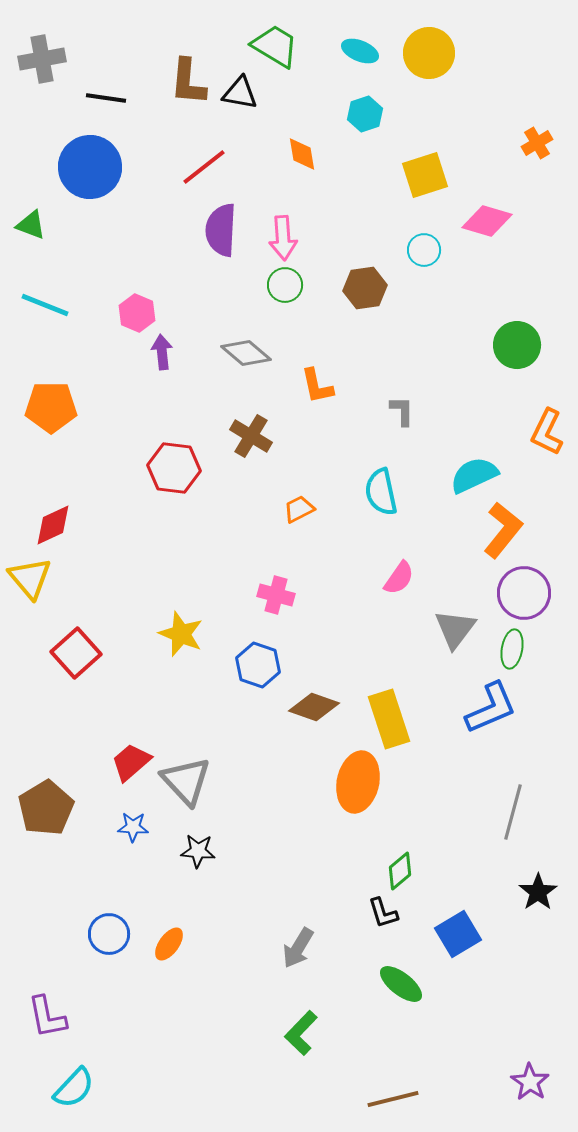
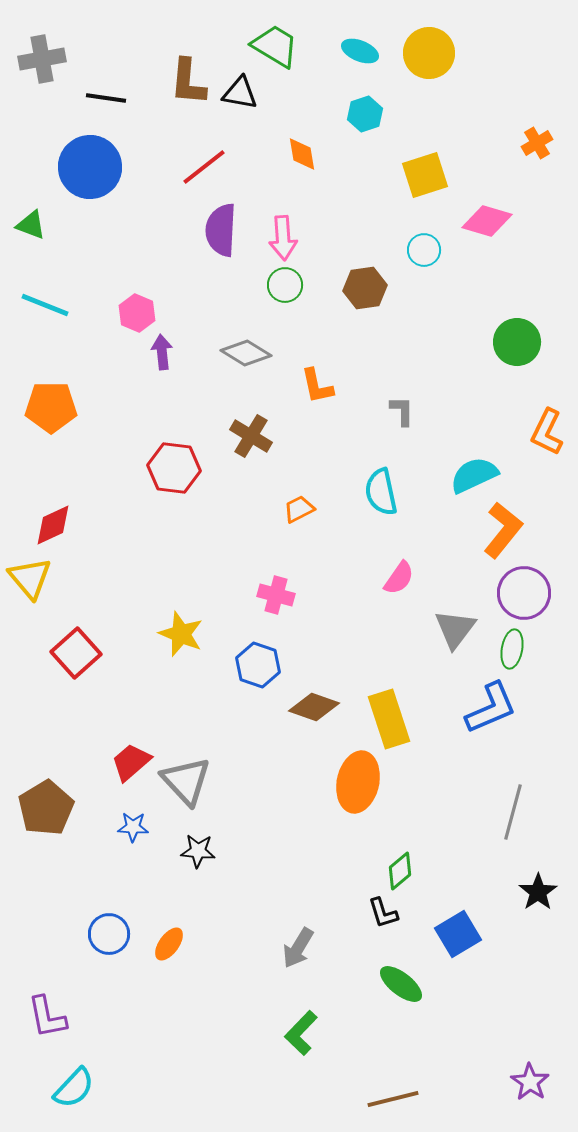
green circle at (517, 345): moved 3 px up
gray diamond at (246, 353): rotated 9 degrees counterclockwise
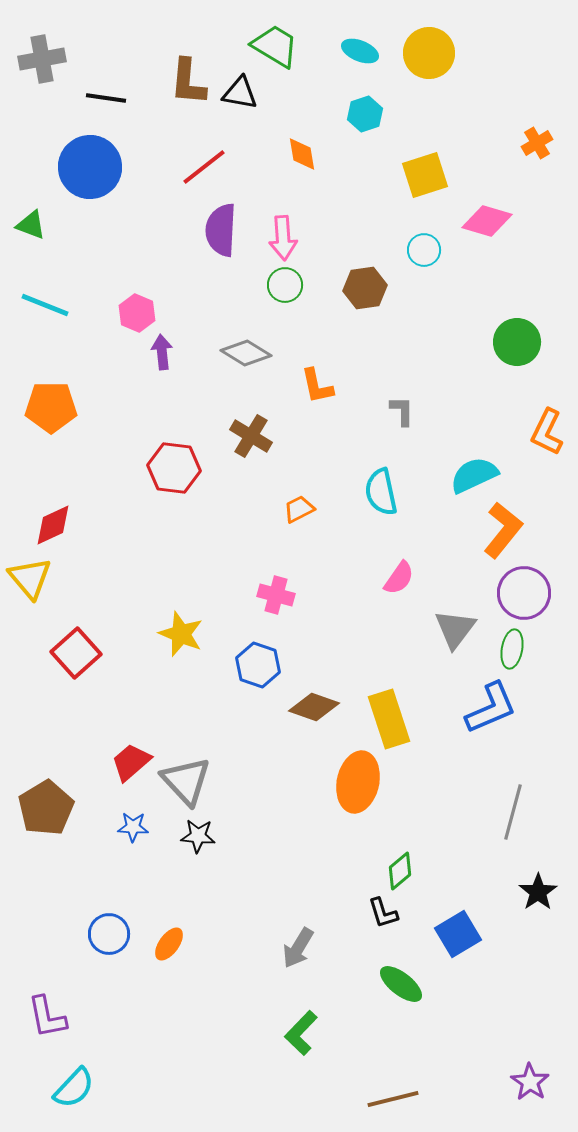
black star at (198, 851): moved 15 px up
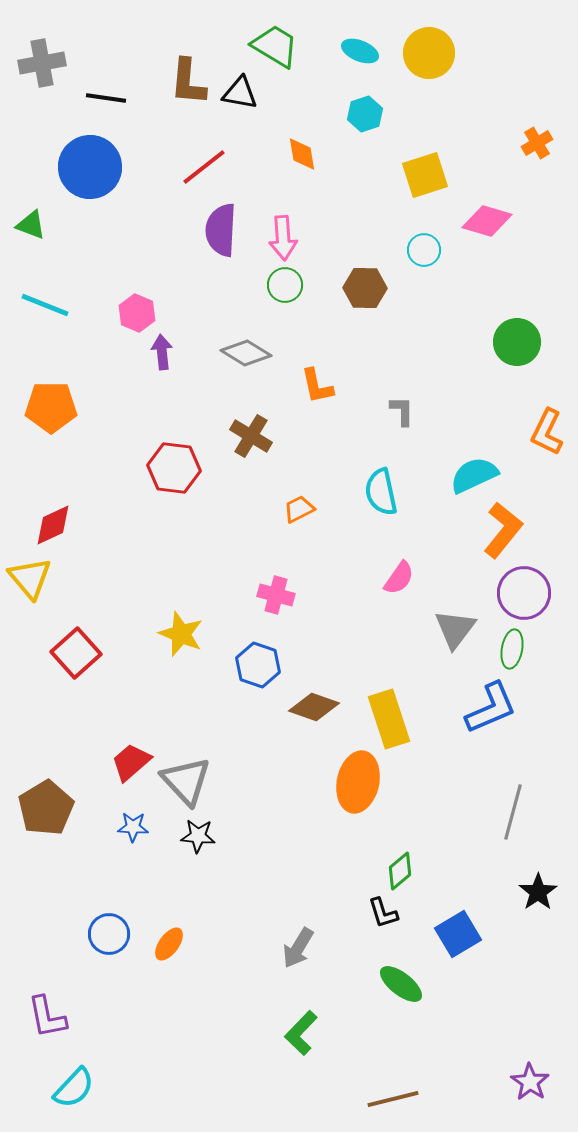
gray cross at (42, 59): moved 4 px down
brown hexagon at (365, 288): rotated 9 degrees clockwise
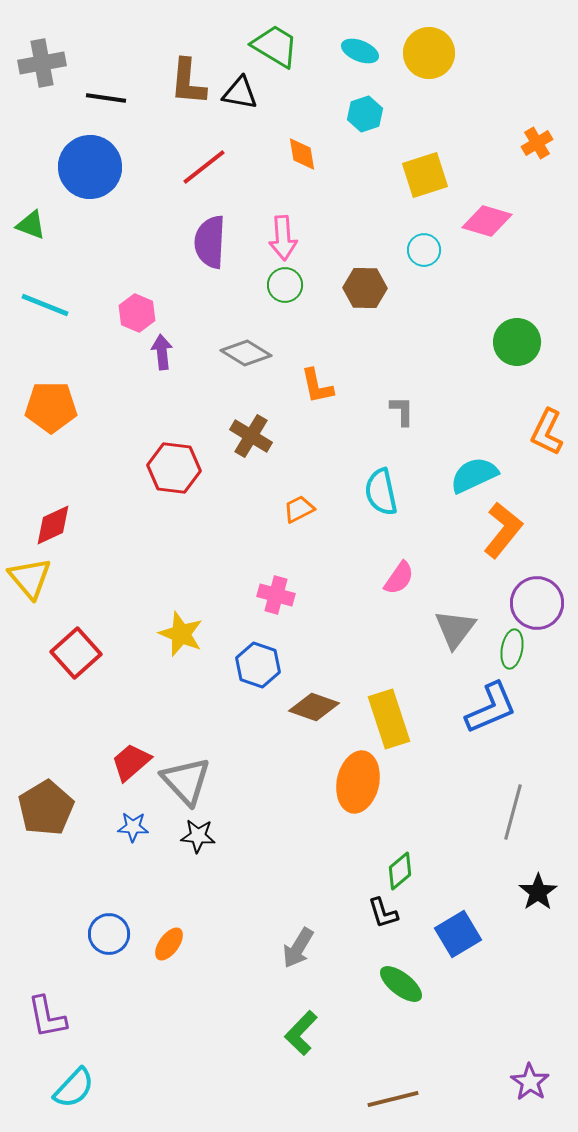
purple semicircle at (221, 230): moved 11 px left, 12 px down
purple circle at (524, 593): moved 13 px right, 10 px down
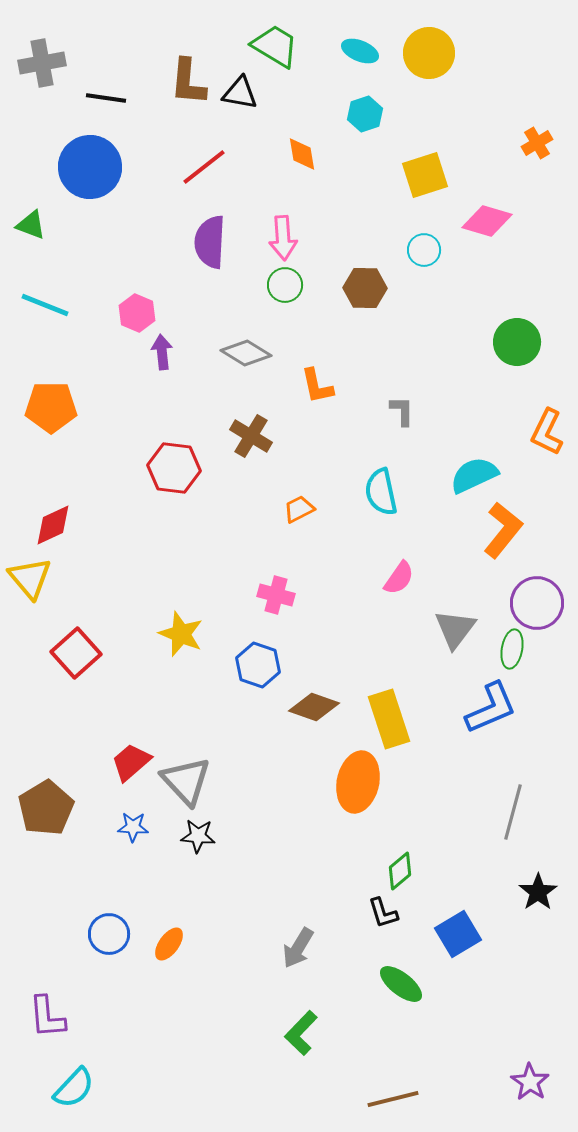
purple L-shape at (47, 1017): rotated 6 degrees clockwise
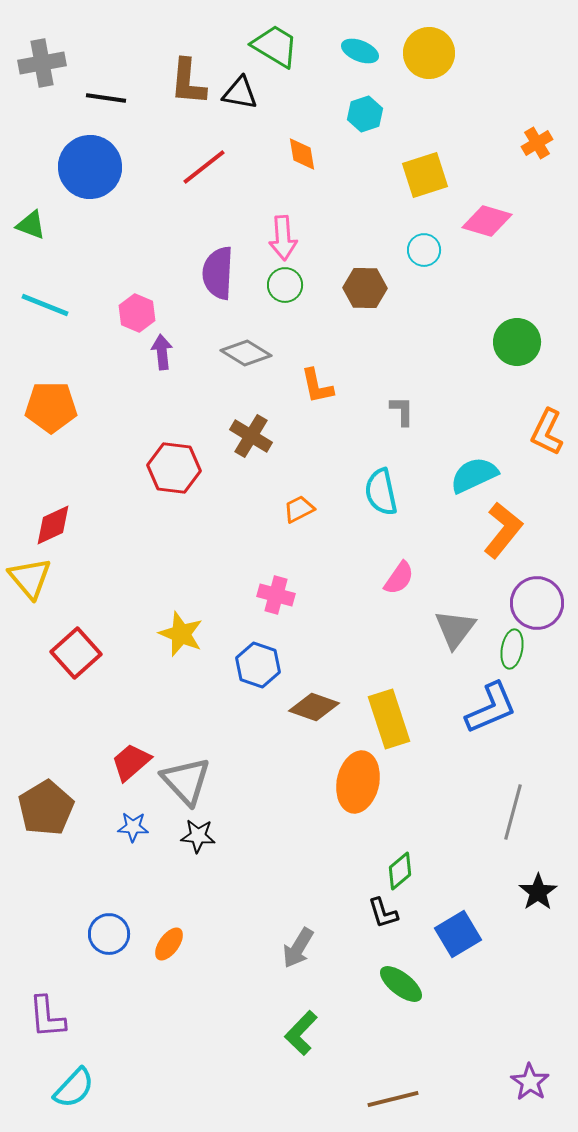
purple semicircle at (210, 242): moved 8 px right, 31 px down
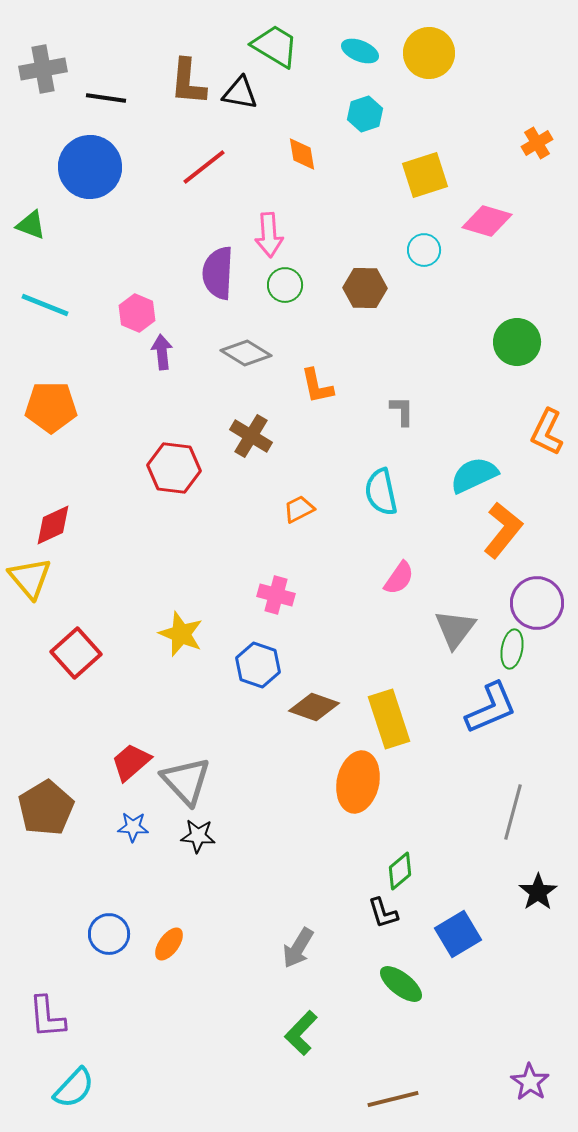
gray cross at (42, 63): moved 1 px right, 6 px down
pink arrow at (283, 238): moved 14 px left, 3 px up
